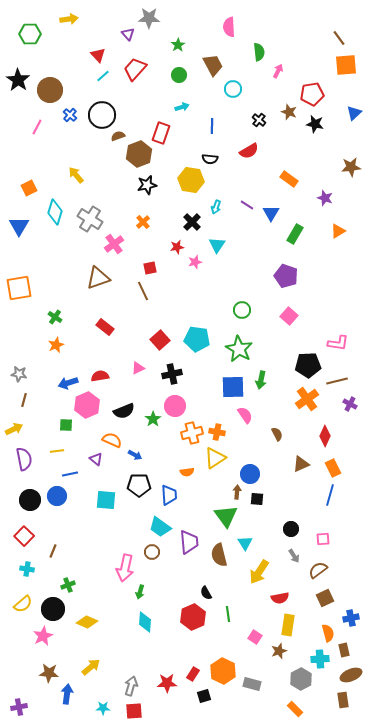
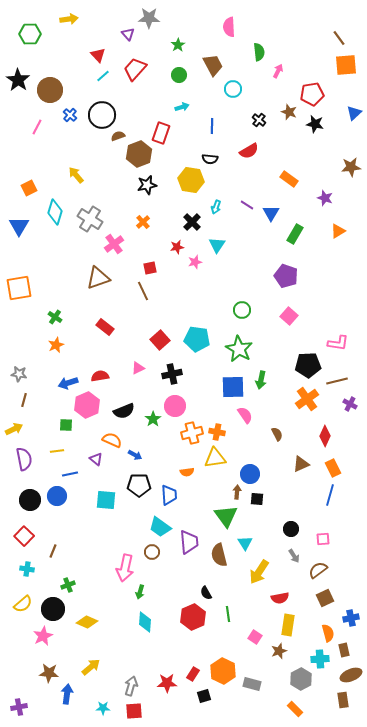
yellow triangle at (215, 458): rotated 25 degrees clockwise
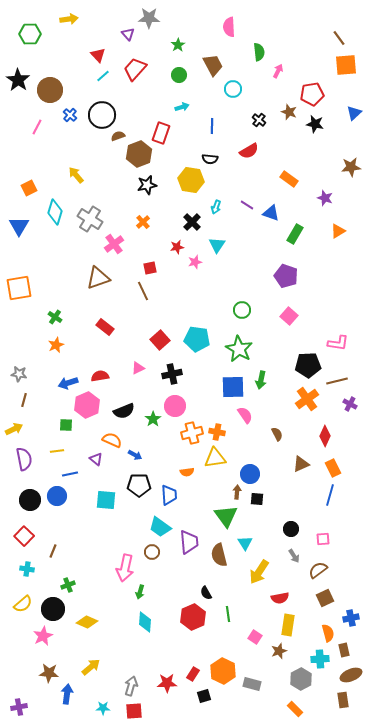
blue triangle at (271, 213): rotated 42 degrees counterclockwise
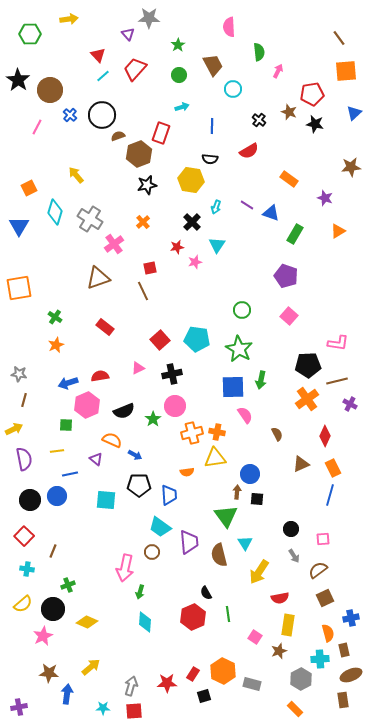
orange square at (346, 65): moved 6 px down
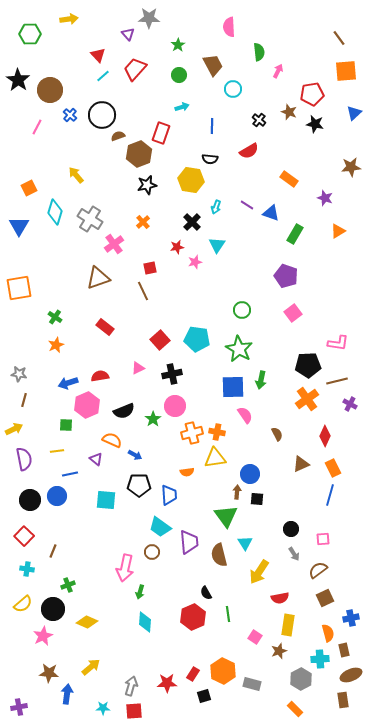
pink square at (289, 316): moved 4 px right, 3 px up; rotated 12 degrees clockwise
gray arrow at (294, 556): moved 2 px up
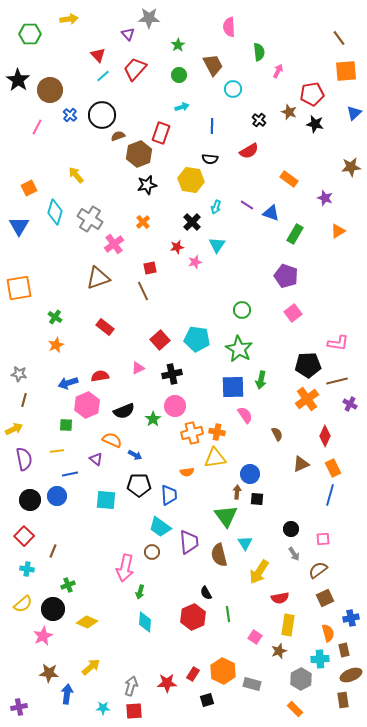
black square at (204, 696): moved 3 px right, 4 px down
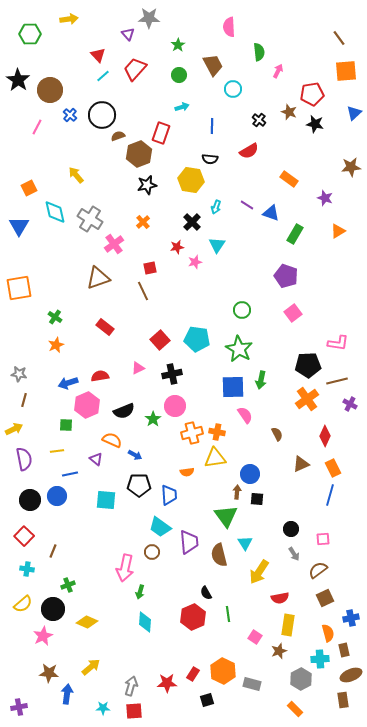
cyan diamond at (55, 212): rotated 30 degrees counterclockwise
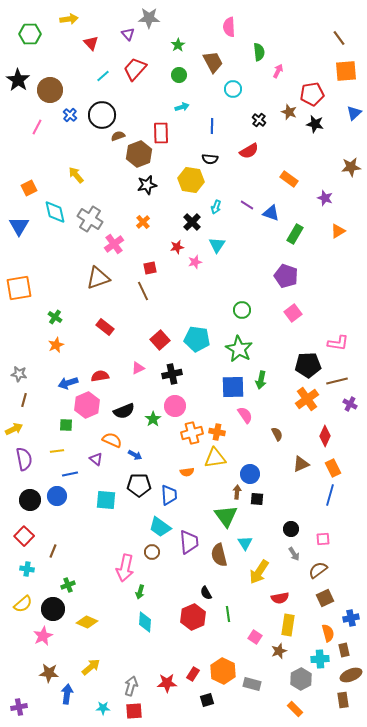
red triangle at (98, 55): moved 7 px left, 12 px up
brown trapezoid at (213, 65): moved 3 px up
red rectangle at (161, 133): rotated 20 degrees counterclockwise
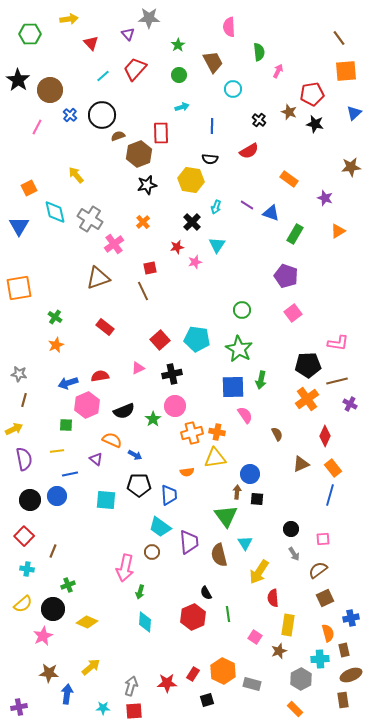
orange rectangle at (333, 468): rotated 12 degrees counterclockwise
red semicircle at (280, 598): moved 7 px left; rotated 96 degrees clockwise
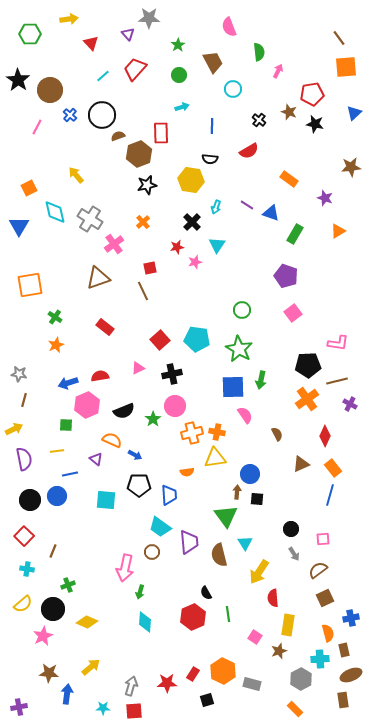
pink semicircle at (229, 27): rotated 18 degrees counterclockwise
orange square at (346, 71): moved 4 px up
orange square at (19, 288): moved 11 px right, 3 px up
